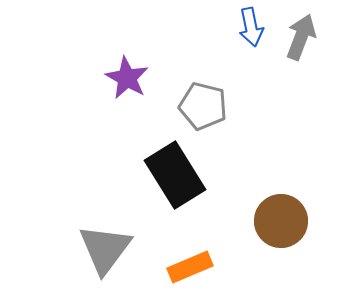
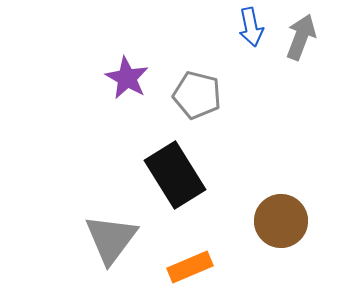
gray pentagon: moved 6 px left, 11 px up
gray triangle: moved 6 px right, 10 px up
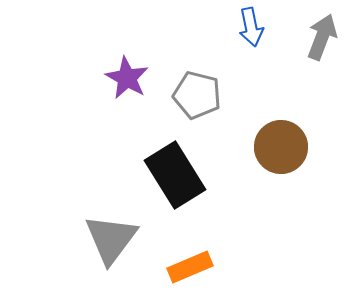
gray arrow: moved 21 px right
brown circle: moved 74 px up
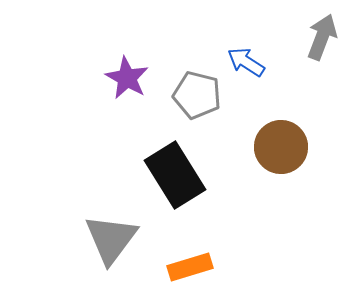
blue arrow: moved 5 px left, 35 px down; rotated 135 degrees clockwise
orange rectangle: rotated 6 degrees clockwise
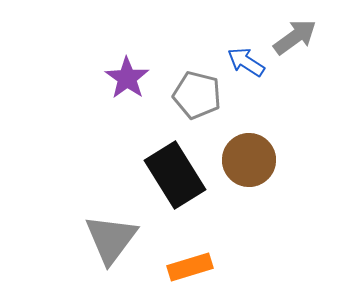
gray arrow: moved 27 px left; rotated 33 degrees clockwise
purple star: rotated 6 degrees clockwise
brown circle: moved 32 px left, 13 px down
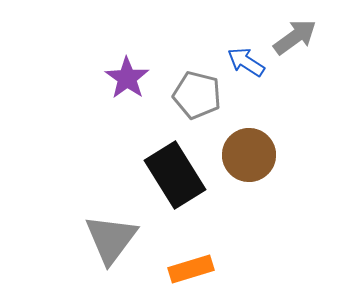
brown circle: moved 5 px up
orange rectangle: moved 1 px right, 2 px down
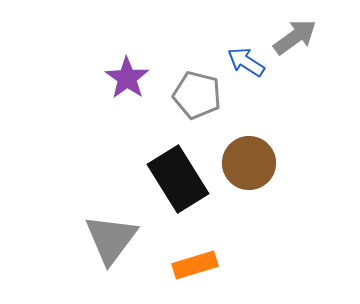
brown circle: moved 8 px down
black rectangle: moved 3 px right, 4 px down
orange rectangle: moved 4 px right, 4 px up
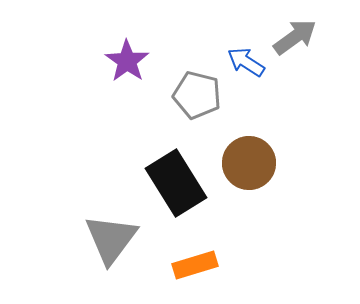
purple star: moved 17 px up
black rectangle: moved 2 px left, 4 px down
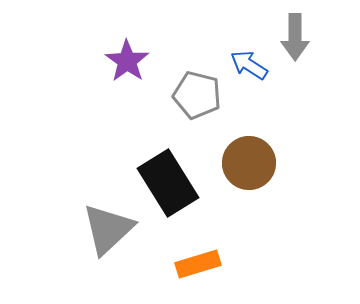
gray arrow: rotated 126 degrees clockwise
blue arrow: moved 3 px right, 3 px down
black rectangle: moved 8 px left
gray triangle: moved 3 px left, 10 px up; rotated 10 degrees clockwise
orange rectangle: moved 3 px right, 1 px up
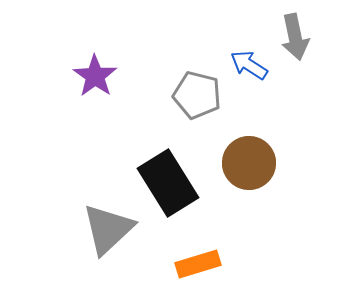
gray arrow: rotated 12 degrees counterclockwise
purple star: moved 32 px left, 15 px down
